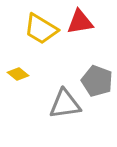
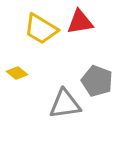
yellow diamond: moved 1 px left, 1 px up
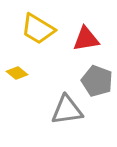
red triangle: moved 6 px right, 17 px down
yellow trapezoid: moved 3 px left
gray triangle: moved 2 px right, 6 px down
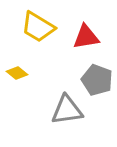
yellow trapezoid: moved 2 px up
red triangle: moved 2 px up
gray pentagon: moved 1 px up
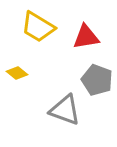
gray triangle: moved 2 px left; rotated 28 degrees clockwise
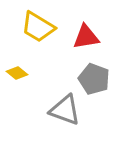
gray pentagon: moved 3 px left, 1 px up
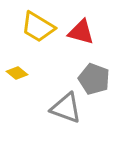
red triangle: moved 5 px left, 5 px up; rotated 24 degrees clockwise
gray triangle: moved 1 px right, 2 px up
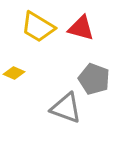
red triangle: moved 4 px up
yellow diamond: moved 3 px left; rotated 15 degrees counterclockwise
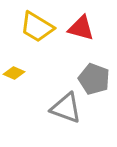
yellow trapezoid: moved 1 px left
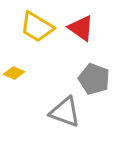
red triangle: rotated 20 degrees clockwise
gray triangle: moved 1 px left, 4 px down
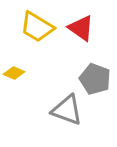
gray pentagon: moved 1 px right
gray triangle: moved 2 px right, 2 px up
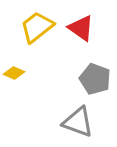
yellow trapezoid: rotated 111 degrees clockwise
gray triangle: moved 11 px right, 12 px down
